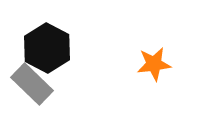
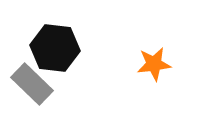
black hexagon: moved 8 px right; rotated 21 degrees counterclockwise
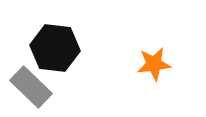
gray rectangle: moved 1 px left, 3 px down
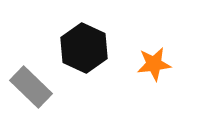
black hexagon: moved 29 px right; rotated 18 degrees clockwise
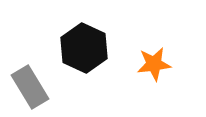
gray rectangle: moved 1 px left; rotated 15 degrees clockwise
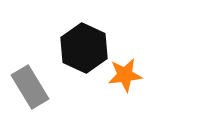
orange star: moved 29 px left, 11 px down
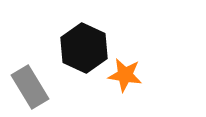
orange star: rotated 16 degrees clockwise
